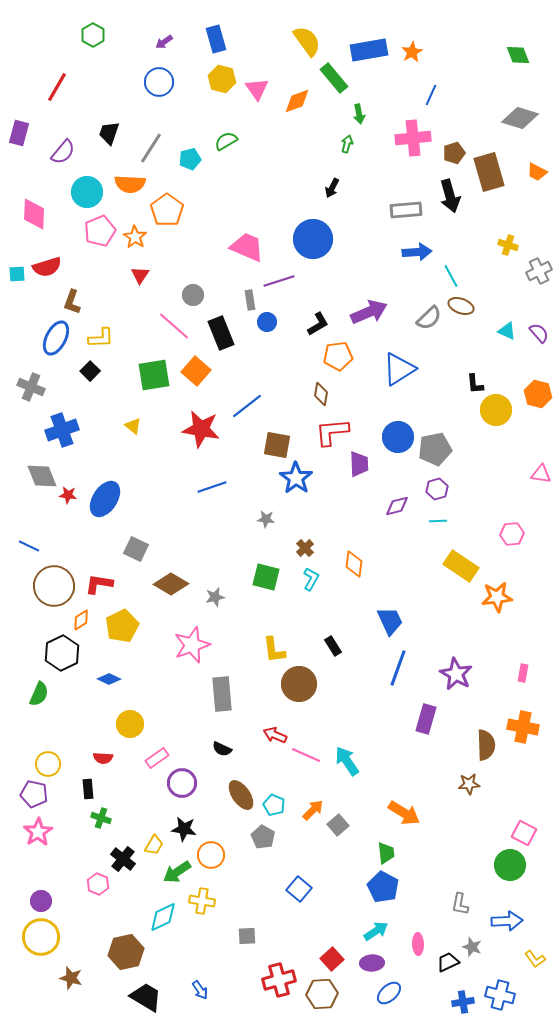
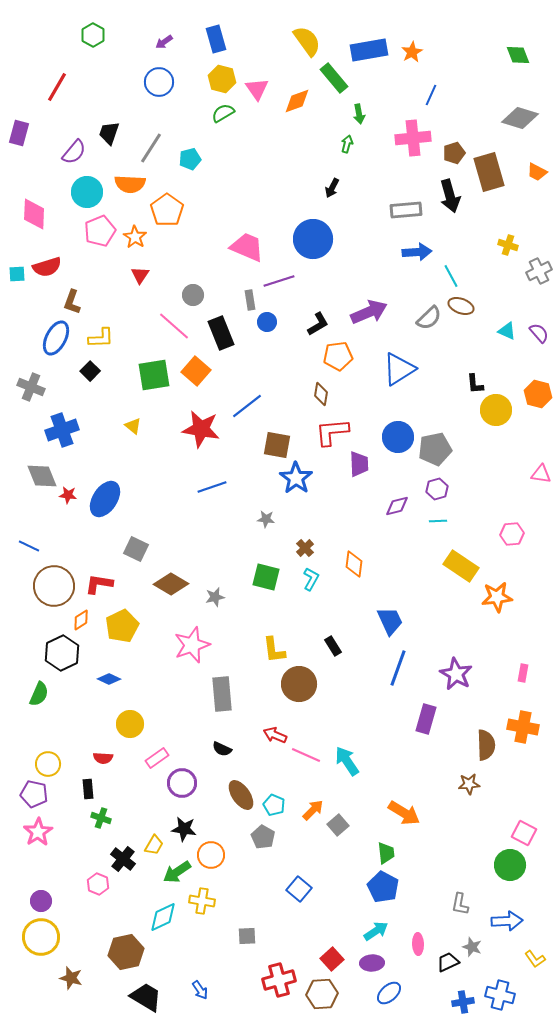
green semicircle at (226, 141): moved 3 px left, 28 px up
purple semicircle at (63, 152): moved 11 px right
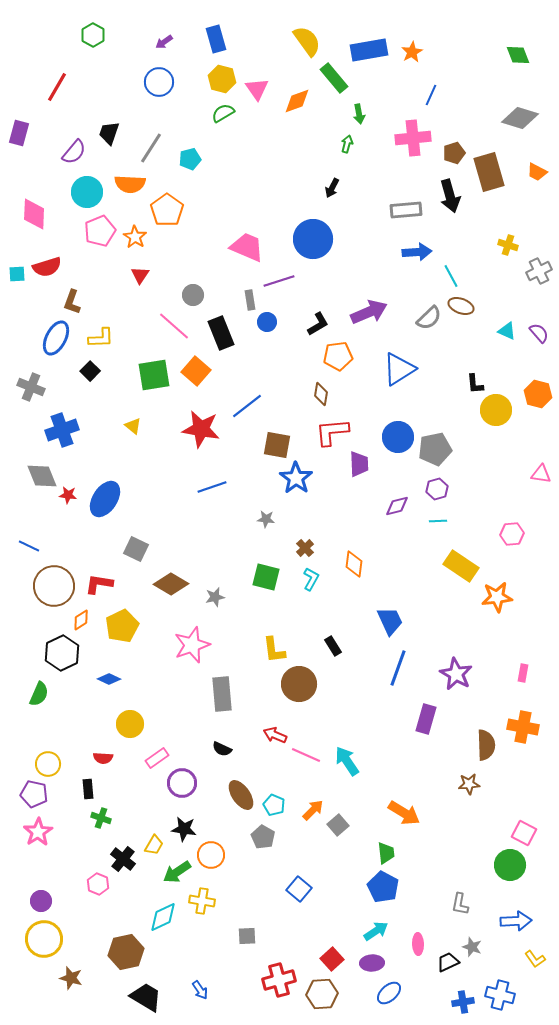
blue arrow at (507, 921): moved 9 px right
yellow circle at (41, 937): moved 3 px right, 2 px down
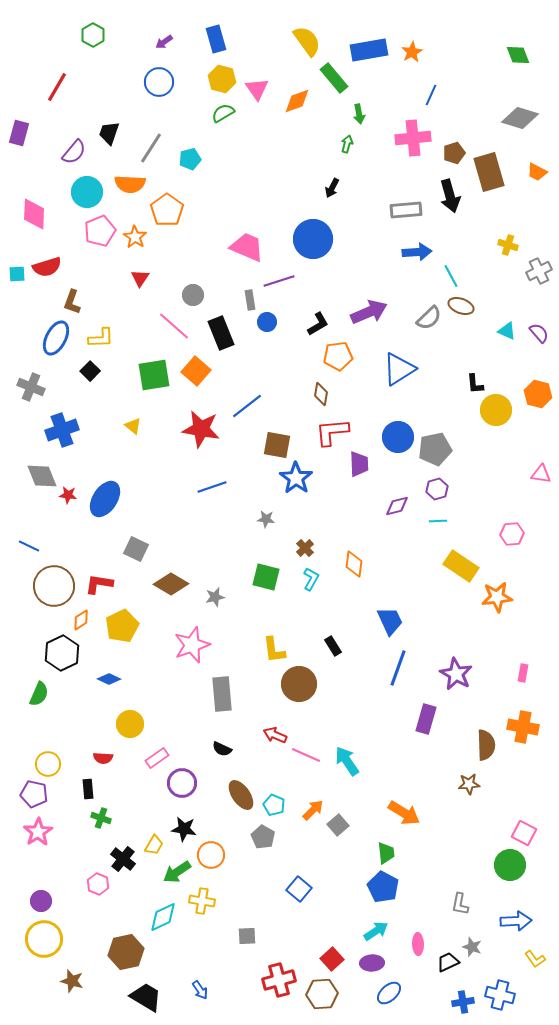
red triangle at (140, 275): moved 3 px down
brown star at (71, 978): moved 1 px right, 3 px down
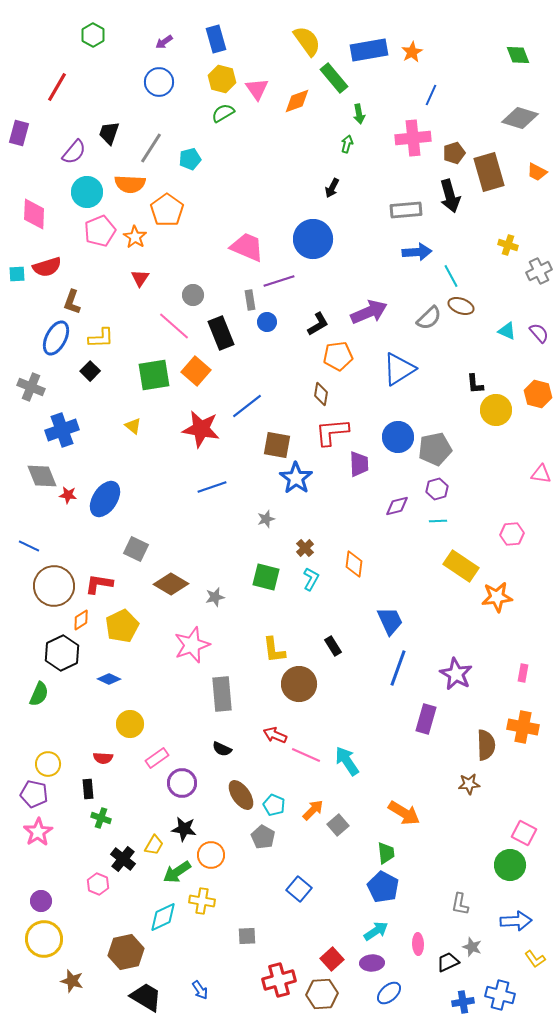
gray star at (266, 519): rotated 24 degrees counterclockwise
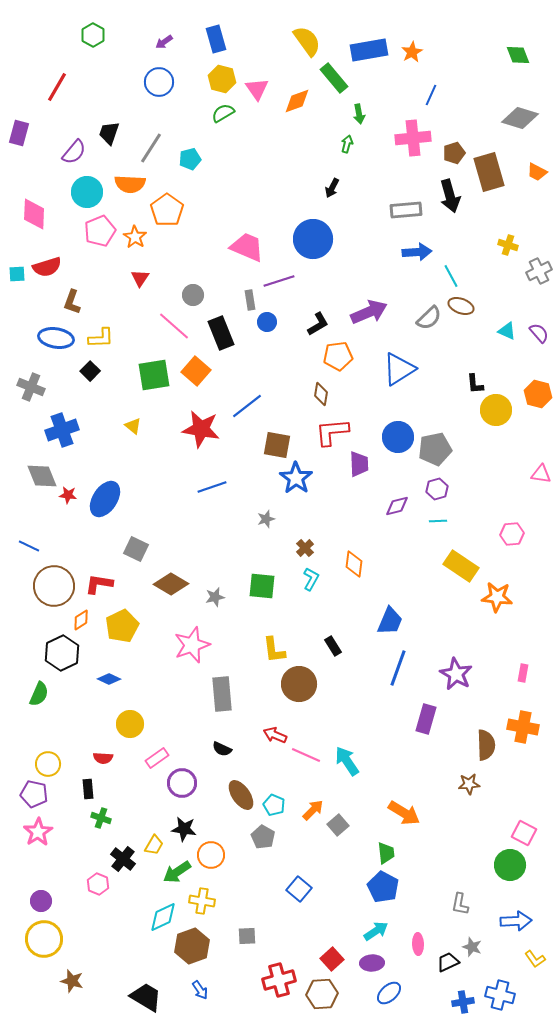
blue ellipse at (56, 338): rotated 72 degrees clockwise
green square at (266, 577): moved 4 px left, 9 px down; rotated 8 degrees counterclockwise
orange star at (497, 597): rotated 12 degrees clockwise
blue trapezoid at (390, 621): rotated 48 degrees clockwise
brown hexagon at (126, 952): moved 66 px right, 6 px up; rotated 8 degrees counterclockwise
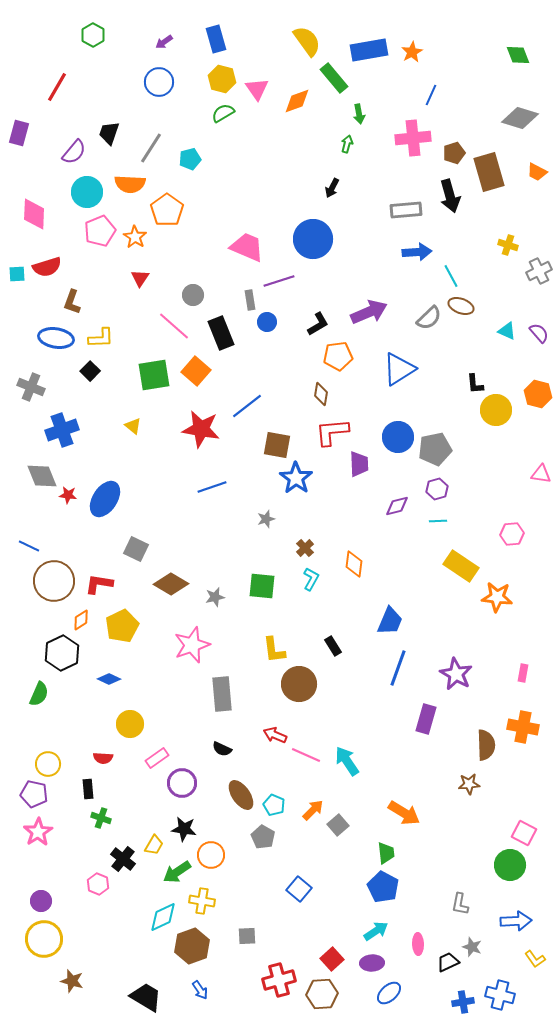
brown circle at (54, 586): moved 5 px up
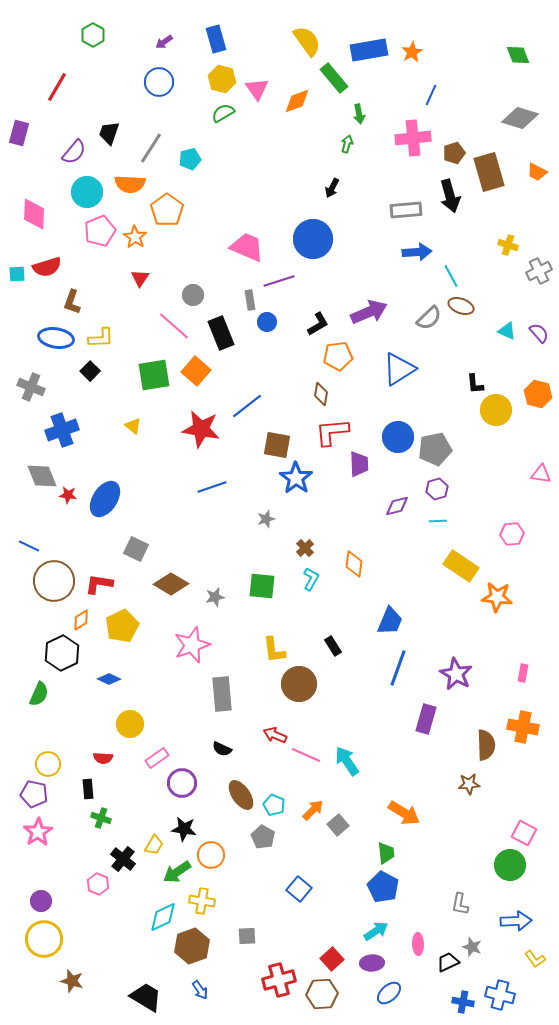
blue cross at (463, 1002): rotated 20 degrees clockwise
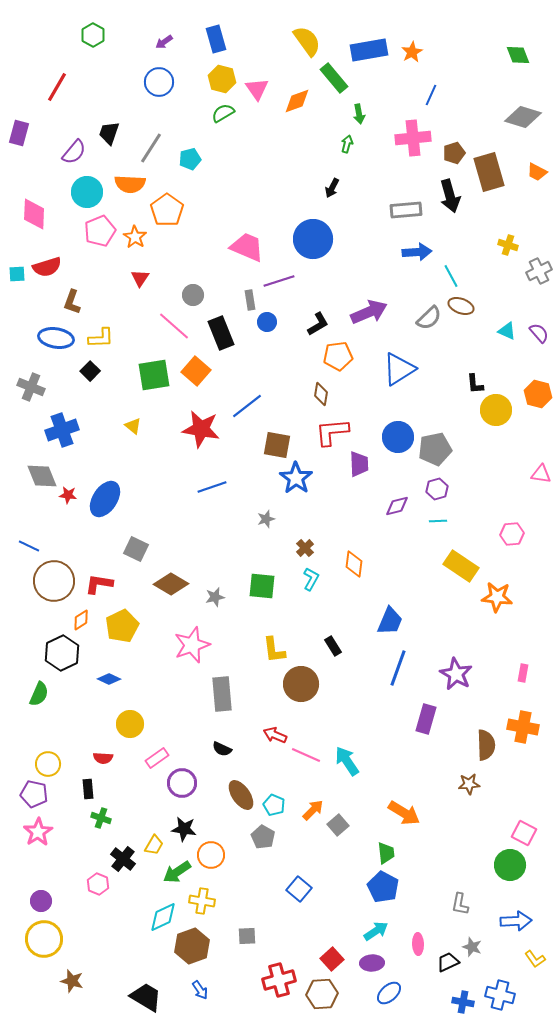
gray diamond at (520, 118): moved 3 px right, 1 px up
brown circle at (299, 684): moved 2 px right
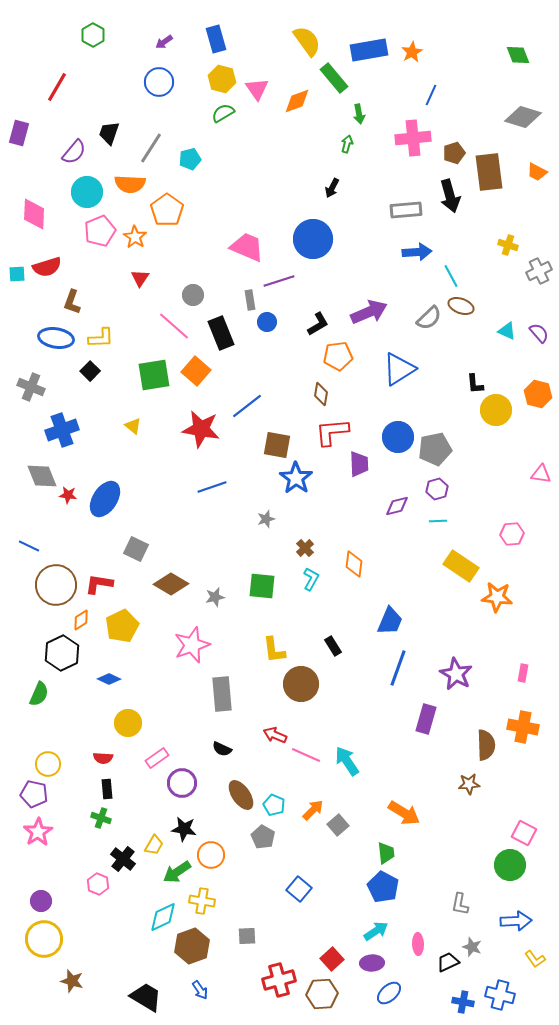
brown rectangle at (489, 172): rotated 9 degrees clockwise
brown circle at (54, 581): moved 2 px right, 4 px down
yellow circle at (130, 724): moved 2 px left, 1 px up
black rectangle at (88, 789): moved 19 px right
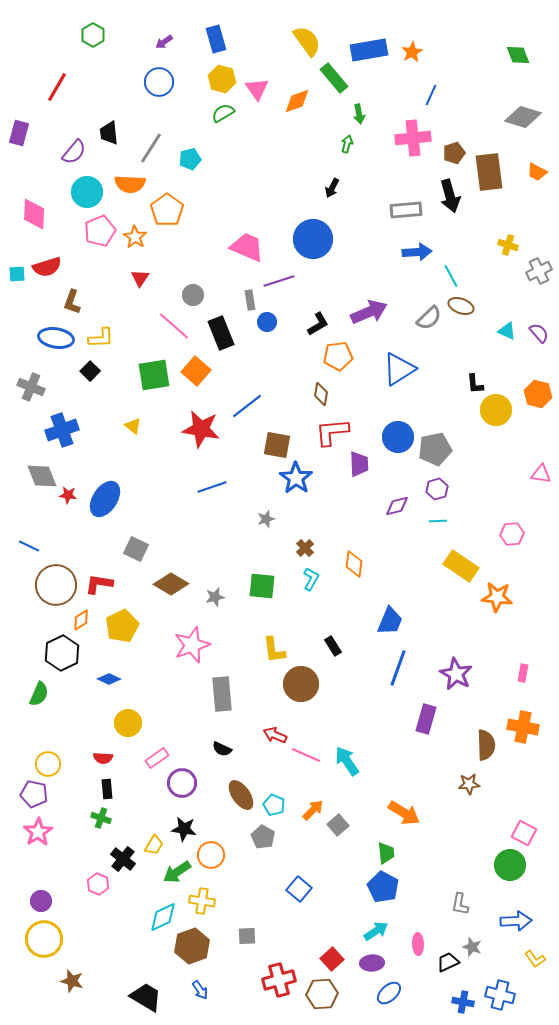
black trapezoid at (109, 133): rotated 25 degrees counterclockwise
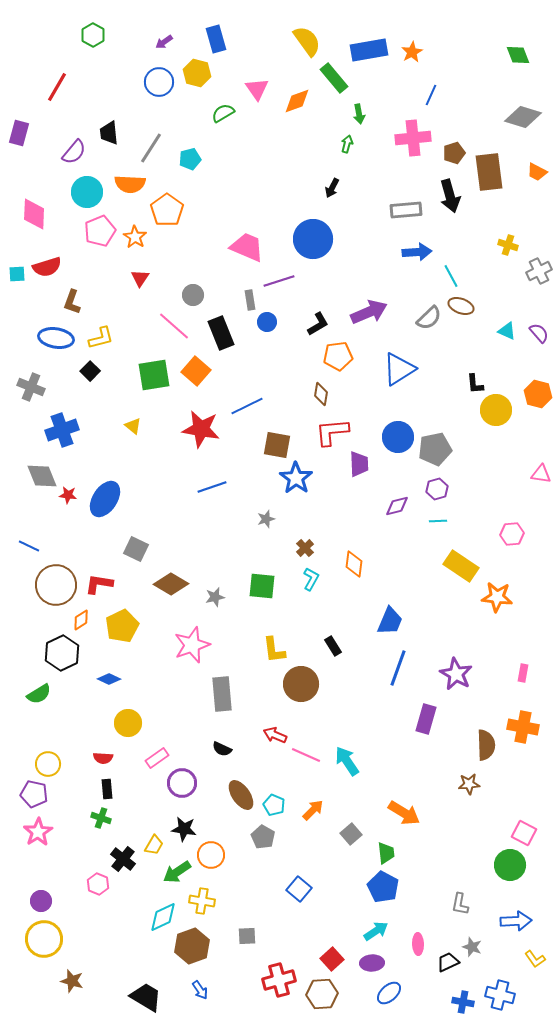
yellow hexagon at (222, 79): moved 25 px left, 6 px up
yellow L-shape at (101, 338): rotated 12 degrees counterclockwise
blue line at (247, 406): rotated 12 degrees clockwise
green semicircle at (39, 694): rotated 35 degrees clockwise
gray square at (338, 825): moved 13 px right, 9 px down
